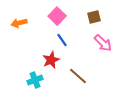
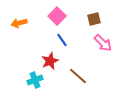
brown square: moved 2 px down
red star: moved 1 px left, 1 px down
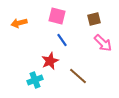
pink square: rotated 30 degrees counterclockwise
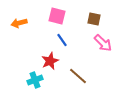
brown square: rotated 24 degrees clockwise
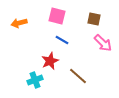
blue line: rotated 24 degrees counterclockwise
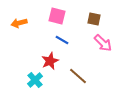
cyan cross: rotated 21 degrees counterclockwise
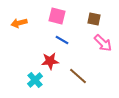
red star: rotated 18 degrees clockwise
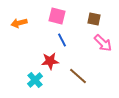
blue line: rotated 32 degrees clockwise
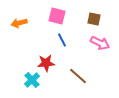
pink arrow: moved 3 px left; rotated 18 degrees counterclockwise
red star: moved 4 px left, 2 px down
cyan cross: moved 3 px left
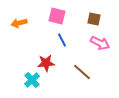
brown line: moved 4 px right, 4 px up
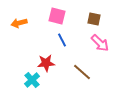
pink arrow: rotated 18 degrees clockwise
